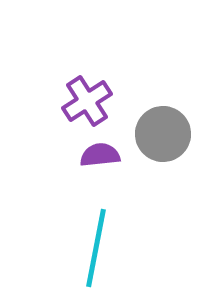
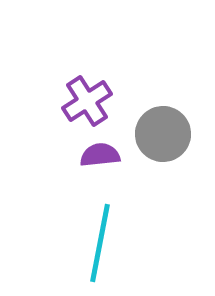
cyan line: moved 4 px right, 5 px up
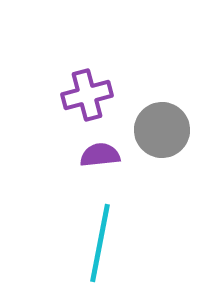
purple cross: moved 6 px up; rotated 18 degrees clockwise
gray circle: moved 1 px left, 4 px up
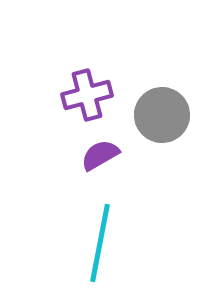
gray circle: moved 15 px up
purple semicircle: rotated 24 degrees counterclockwise
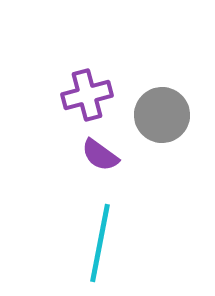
purple semicircle: rotated 114 degrees counterclockwise
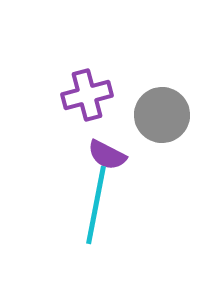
purple semicircle: moved 7 px right; rotated 9 degrees counterclockwise
cyan line: moved 4 px left, 38 px up
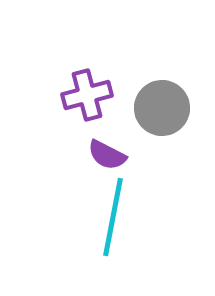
gray circle: moved 7 px up
cyan line: moved 17 px right, 12 px down
